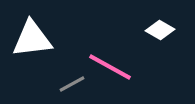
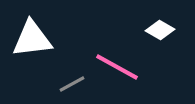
pink line: moved 7 px right
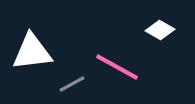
white triangle: moved 13 px down
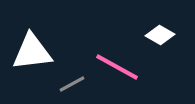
white diamond: moved 5 px down
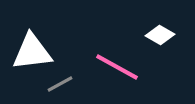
gray line: moved 12 px left
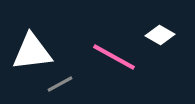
pink line: moved 3 px left, 10 px up
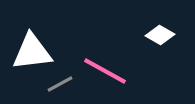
pink line: moved 9 px left, 14 px down
